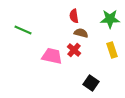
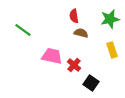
green star: rotated 12 degrees counterclockwise
green line: rotated 12 degrees clockwise
red cross: moved 15 px down
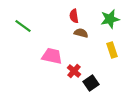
green line: moved 4 px up
red cross: moved 6 px down
black square: rotated 21 degrees clockwise
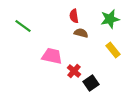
yellow rectangle: moved 1 px right; rotated 21 degrees counterclockwise
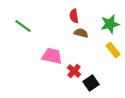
green star: moved 5 px down
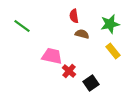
green line: moved 1 px left
brown semicircle: moved 1 px right, 1 px down
yellow rectangle: moved 1 px down
red cross: moved 5 px left
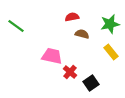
red semicircle: moved 2 px left, 1 px down; rotated 88 degrees clockwise
green line: moved 6 px left
yellow rectangle: moved 2 px left, 1 px down
red cross: moved 1 px right, 1 px down
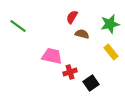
red semicircle: rotated 48 degrees counterclockwise
green line: moved 2 px right
red cross: rotated 32 degrees clockwise
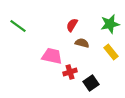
red semicircle: moved 8 px down
brown semicircle: moved 9 px down
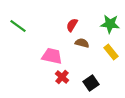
green star: rotated 18 degrees clockwise
red cross: moved 8 px left, 5 px down; rotated 32 degrees counterclockwise
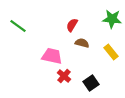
green star: moved 2 px right, 5 px up
red cross: moved 2 px right, 1 px up
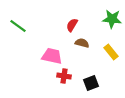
red cross: rotated 32 degrees counterclockwise
black square: rotated 14 degrees clockwise
